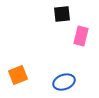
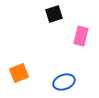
black square: moved 8 px left; rotated 12 degrees counterclockwise
orange square: moved 1 px right, 2 px up
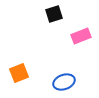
pink rectangle: rotated 54 degrees clockwise
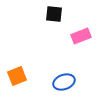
black square: rotated 24 degrees clockwise
orange square: moved 2 px left, 3 px down
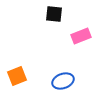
blue ellipse: moved 1 px left, 1 px up
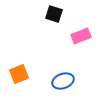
black square: rotated 12 degrees clockwise
orange square: moved 2 px right, 2 px up
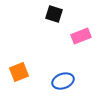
orange square: moved 2 px up
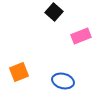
black square: moved 2 px up; rotated 24 degrees clockwise
blue ellipse: rotated 35 degrees clockwise
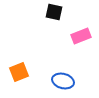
black square: rotated 30 degrees counterclockwise
